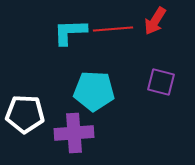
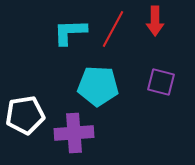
red arrow: rotated 32 degrees counterclockwise
red line: rotated 57 degrees counterclockwise
cyan pentagon: moved 4 px right, 5 px up
white pentagon: moved 1 px down; rotated 12 degrees counterclockwise
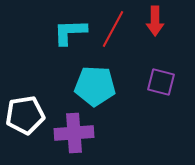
cyan pentagon: moved 3 px left
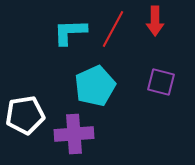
cyan pentagon: rotated 27 degrees counterclockwise
purple cross: moved 1 px down
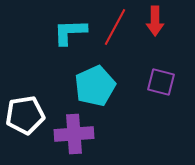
red line: moved 2 px right, 2 px up
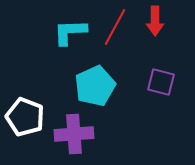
white pentagon: moved 2 px down; rotated 30 degrees clockwise
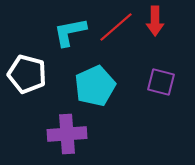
red line: moved 1 px right; rotated 21 degrees clockwise
cyan L-shape: rotated 9 degrees counterclockwise
white pentagon: moved 2 px right, 43 px up; rotated 6 degrees counterclockwise
purple cross: moved 7 px left
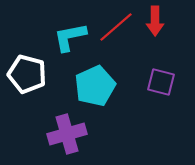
cyan L-shape: moved 5 px down
purple cross: rotated 12 degrees counterclockwise
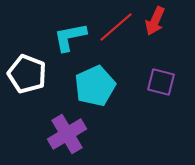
red arrow: rotated 24 degrees clockwise
white pentagon: rotated 6 degrees clockwise
purple cross: rotated 15 degrees counterclockwise
